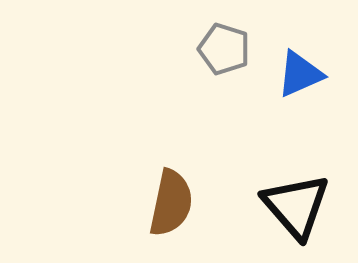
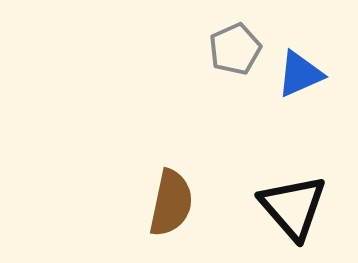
gray pentagon: moved 11 px right; rotated 30 degrees clockwise
black triangle: moved 3 px left, 1 px down
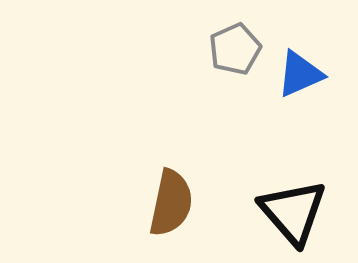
black triangle: moved 5 px down
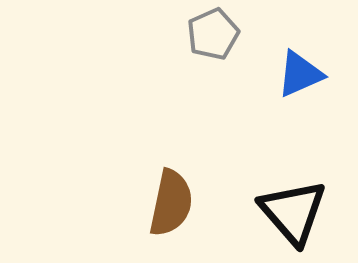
gray pentagon: moved 22 px left, 15 px up
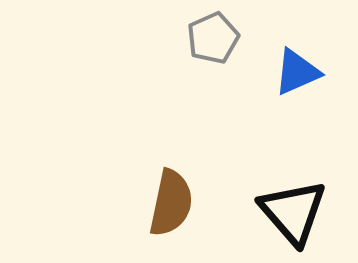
gray pentagon: moved 4 px down
blue triangle: moved 3 px left, 2 px up
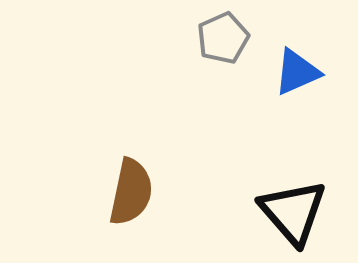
gray pentagon: moved 10 px right
brown semicircle: moved 40 px left, 11 px up
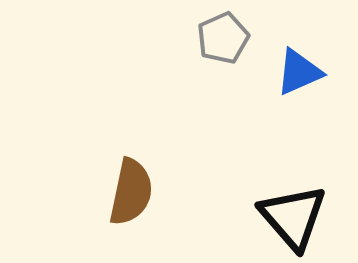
blue triangle: moved 2 px right
black triangle: moved 5 px down
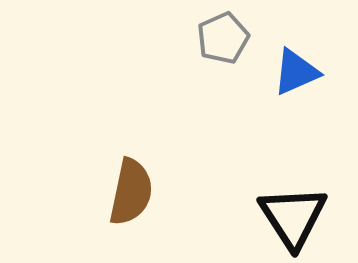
blue triangle: moved 3 px left
black triangle: rotated 8 degrees clockwise
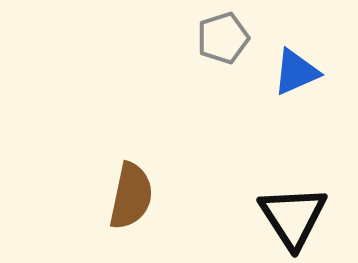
gray pentagon: rotated 6 degrees clockwise
brown semicircle: moved 4 px down
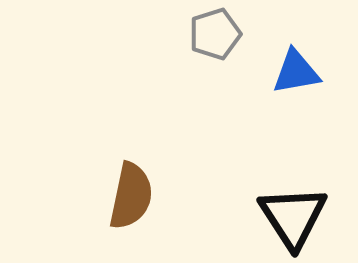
gray pentagon: moved 8 px left, 4 px up
blue triangle: rotated 14 degrees clockwise
